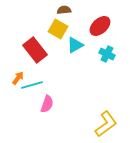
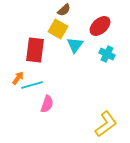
brown semicircle: rotated 144 degrees clockwise
cyan triangle: rotated 24 degrees counterclockwise
red rectangle: rotated 45 degrees clockwise
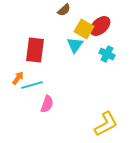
yellow square: moved 26 px right
yellow L-shape: rotated 8 degrees clockwise
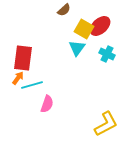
cyan triangle: moved 2 px right, 3 px down
red rectangle: moved 12 px left, 8 px down
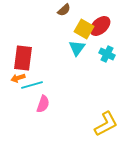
orange arrow: rotated 144 degrees counterclockwise
pink semicircle: moved 4 px left
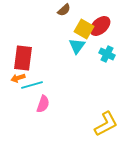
cyan triangle: moved 2 px up
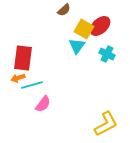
pink semicircle: rotated 18 degrees clockwise
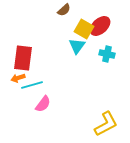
cyan cross: rotated 14 degrees counterclockwise
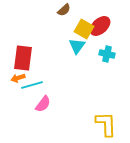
yellow L-shape: rotated 64 degrees counterclockwise
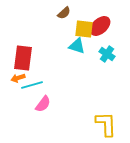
brown semicircle: moved 3 px down
yellow square: rotated 24 degrees counterclockwise
cyan triangle: rotated 48 degrees counterclockwise
cyan cross: rotated 21 degrees clockwise
